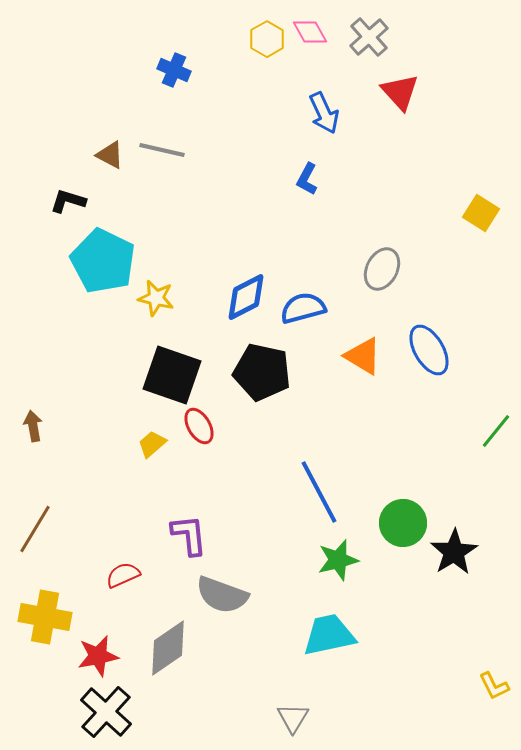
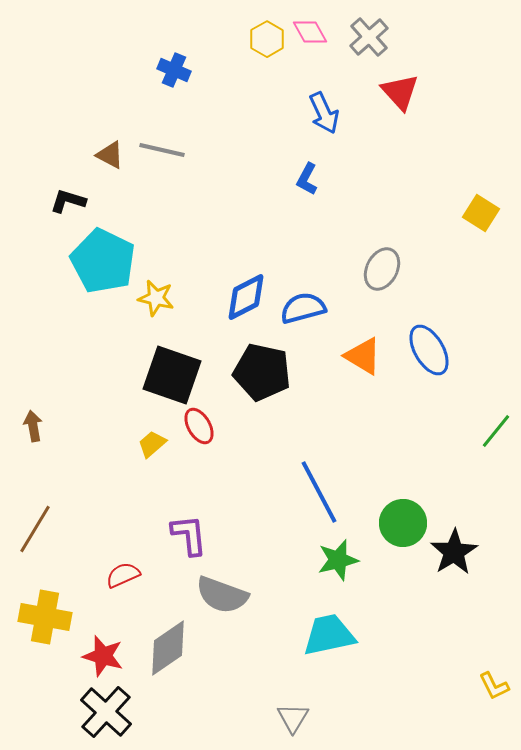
red star: moved 5 px right; rotated 27 degrees clockwise
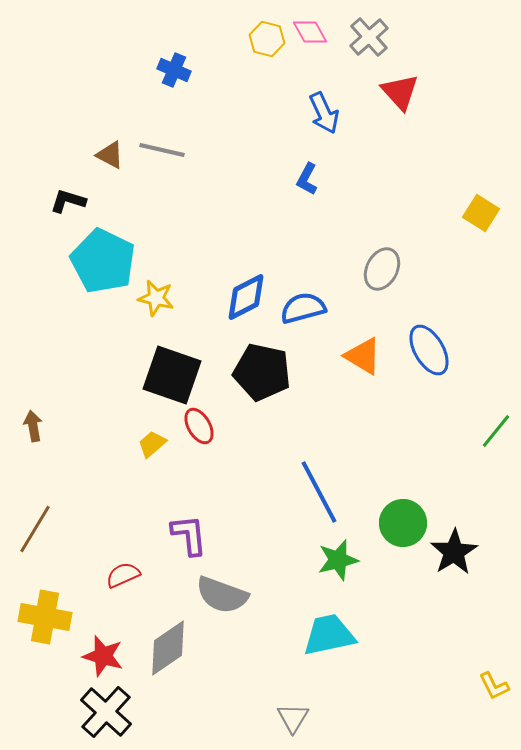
yellow hexagon: rotated 16 degrees counterclockwise
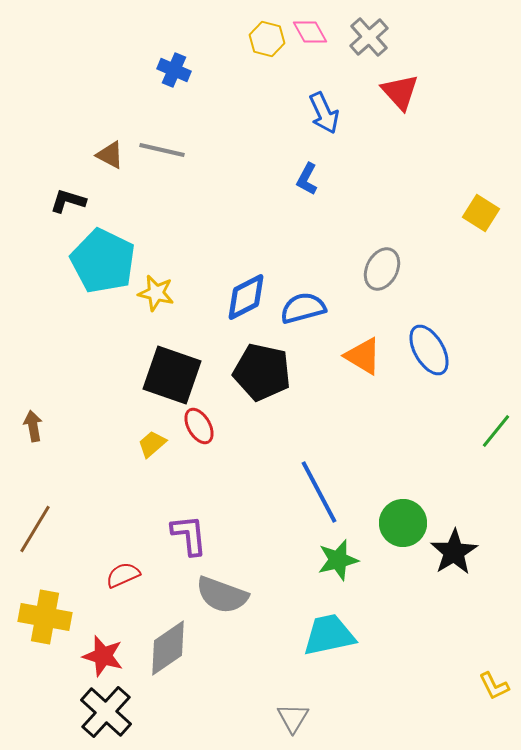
yellow star: moved 5 px up
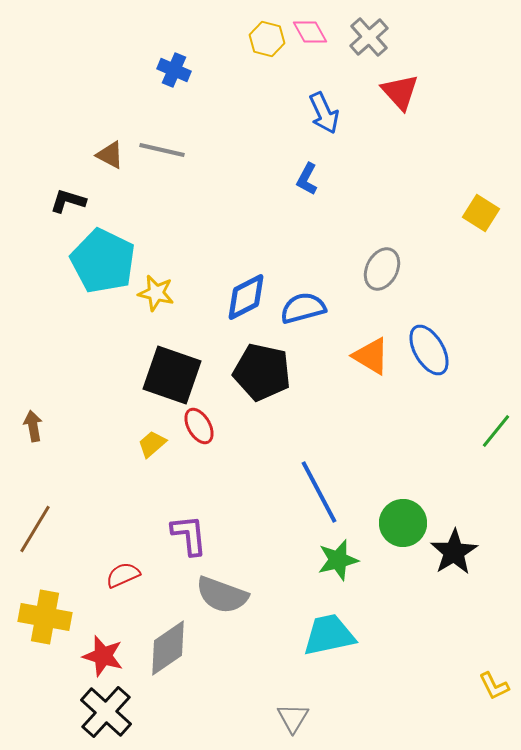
orange triangle: moved 8 px right
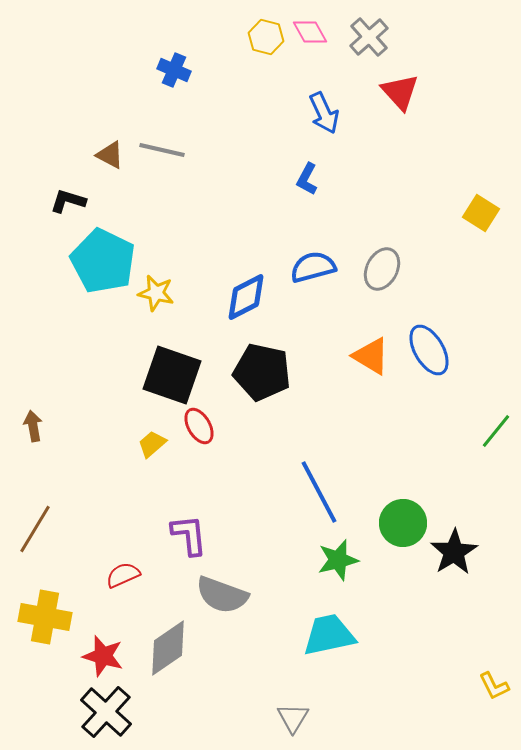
yellow hexagon: moved 1 px left, 2 px up
blue semicircle: moved 10 px right, 41 px up
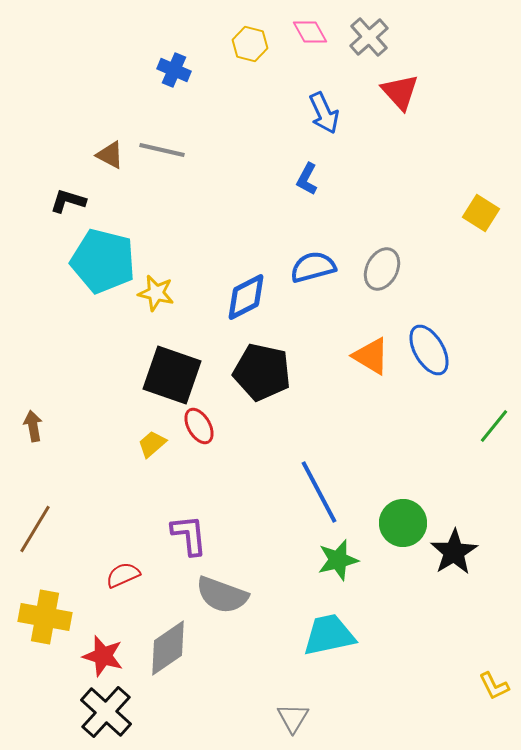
yellow hexagon: moved 16 px left, 7 px down
cyan pentagon: rotated 12 degrees counterclockwise
green line: moved 2 px left, 5 px up
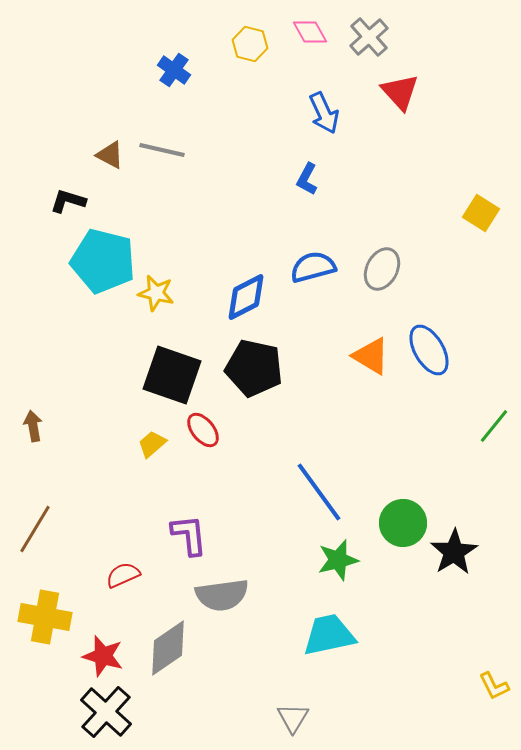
blue cross: rotated 12 degrees clockwise
black pentagon: moved 8 px left, 4 px up
red ellipse: moved 4 px right, 4 px down; rotated 9 degrees counterclockwise
blue line: rotated 8 degrees counterclockwise
gray semicircle: rotated 28 degrees counterclockwise
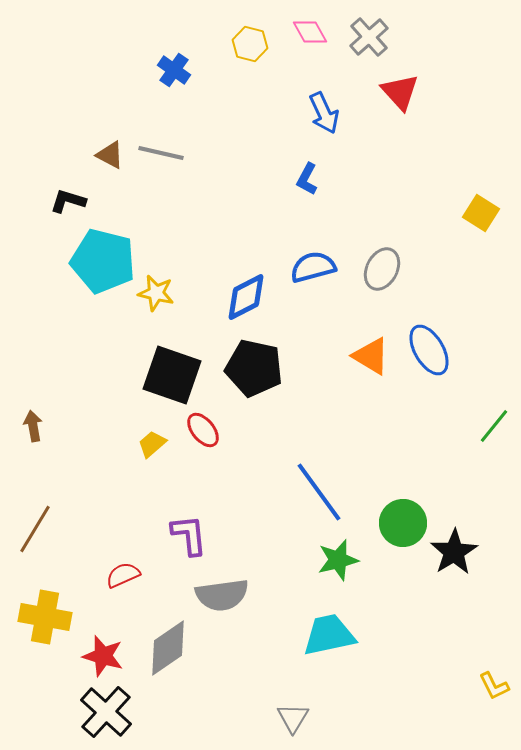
gray line: moved 1 px left, 3 px down
